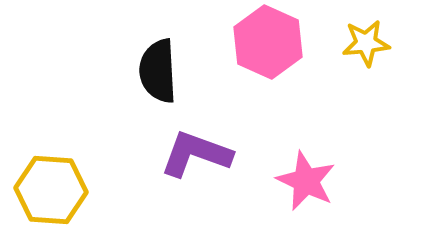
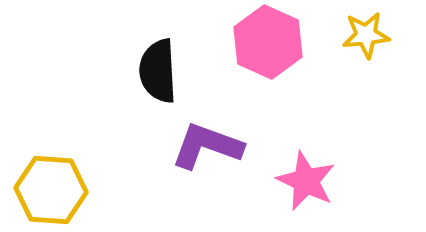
yellow star: moved 8 px up
purple L-shape: moved 11 px right, 8 px up
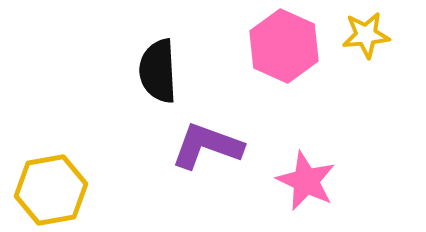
pink hexagon: moved 16 px right, 4 px down
yellow hexagon: rotated 14 degrees counterclockwise
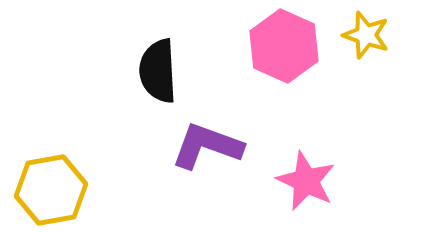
yellow star: rotated 24 degrees clockwise
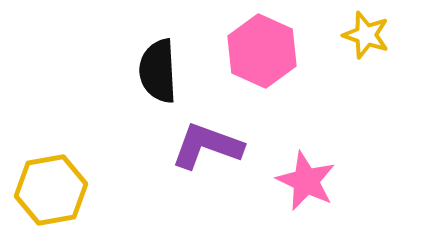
pink hexagon: moved 22 px left, 5 px down
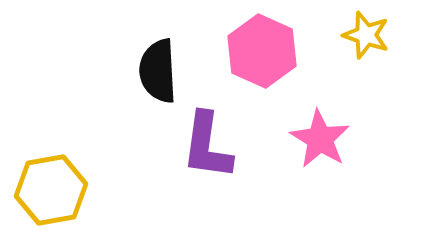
purple L-shape: rotated 102 degrees counterclockwise
pink star: moved 14 px right, 42 px up; rotated 6 degrees clockwise
